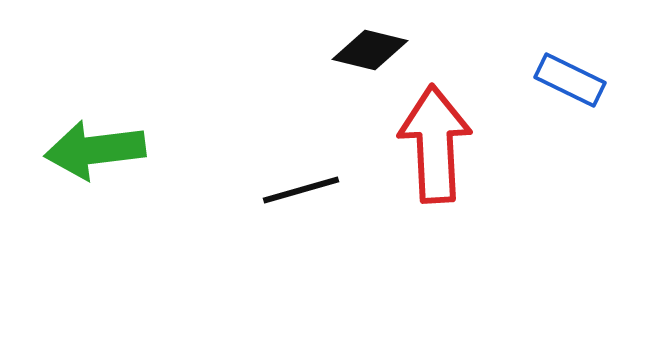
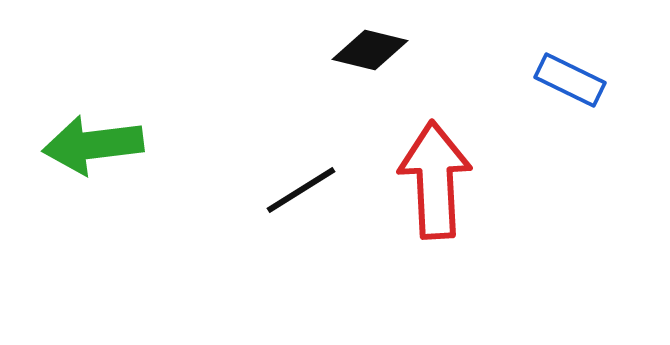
red arrow: moved 36 px down
green arrow: moved 2 px left, 5 px up
black line: rotated 16 degrees counterclockwise
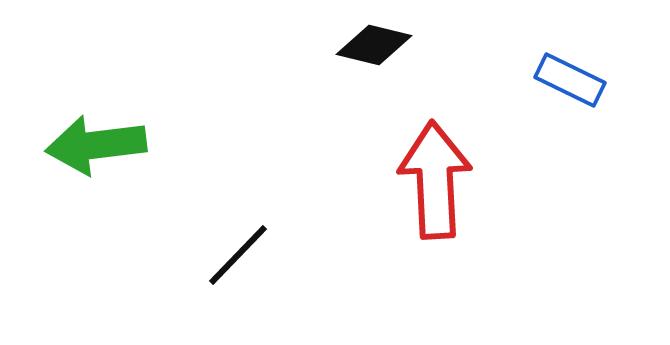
black diamond: moved 4 px right, 5 px up
green arrow: moved 3 px right
black line: moved 63 px left, 65 px down; rotated 14 degrees counterclockwise
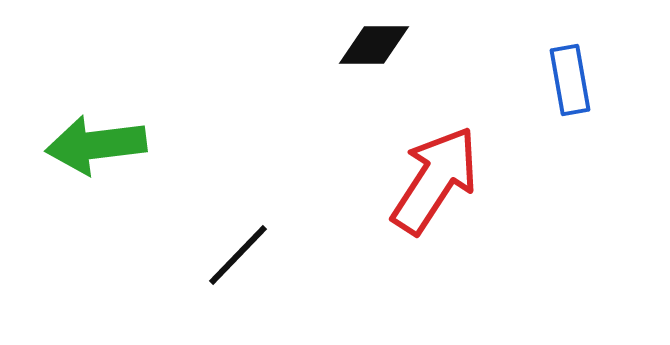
black diamond: rotated 14 degrees counterclockwise
blue rectangle: rotated 54 degrees clockwise
red arrow: rotated 36 degrees clockwise
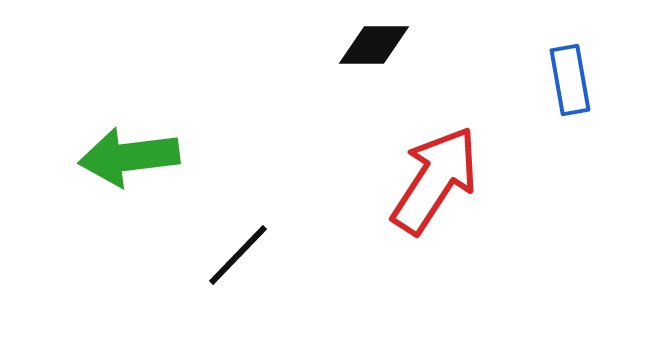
green arrow: moved 33 px right, 12 px down
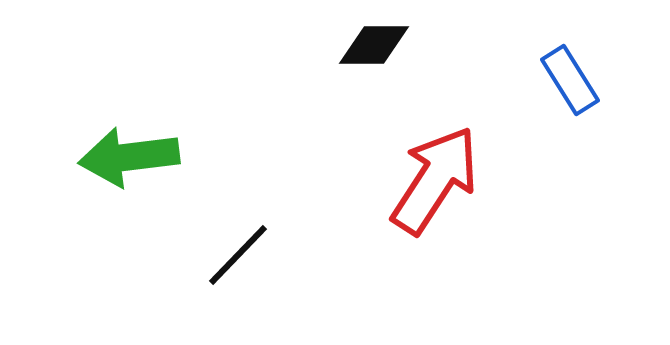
blue rectangle: rotated 22 degrees counterclockwise
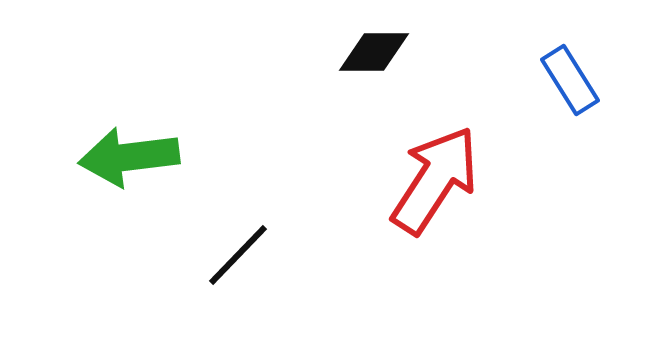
black diamond: moved 7 px down
